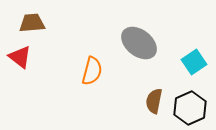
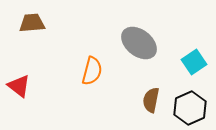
red triangle: moved 1 px left, 29 px down
brown semicircle: moved 3 px left, 1 px up
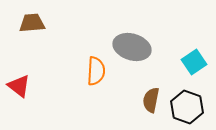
gray ellipse: moved 7 px left, 4 px down; rotated 21 degrees counterclockwise
orange semicircle: moved 4 px right; rotated 12 degrees counterclockwise
black hexagon: moved 3 px left, 1 px up; rotated 16 degrees counterclockwise
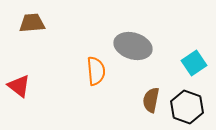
gray ellipse: moved 1 px right, 1 px up
cyan square: moved 1 px down
orange semicircle: rotated 8 degrees counterclockwise
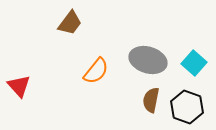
brown trapezoid: moved 38 px right; rotated 132 degrees clockwise
gray ellipse: moved 15 px right, 14 px down
cyan square: rotated 15 degrees counterclockwise
orange semicircle: rotated 44 degrees clockwise
red triangle: rotated 10 degrees clockwise
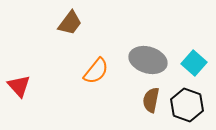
black hexagon: moved 2 px up
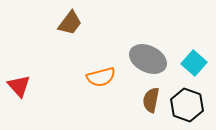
gray ellipse: moved 1 px up; rotated 9 degrees clockwise
orange semicircle: moved 5 px right, 6 px down; rotated 36 degrees clockwise
